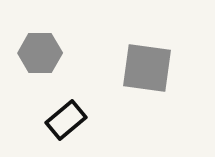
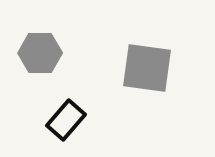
black rectangle: rotated 9 degrees counterclockwise
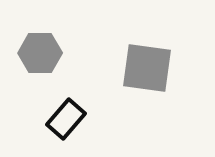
black rectangle: moved 1 px up
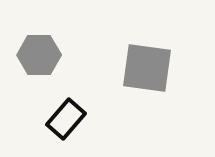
gray hexagon: moved 1 px left, 2 px down
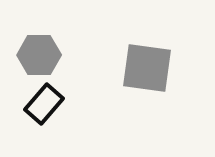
black rectangle: moved 22 px left, 15 px up
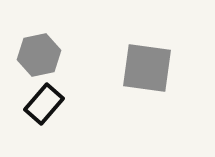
gray hexagon: rotated 12 degrees counterclockwise
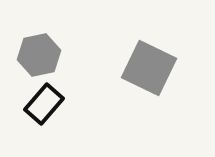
gray square: moved 2 px right; rotated 18 degrees clockwise
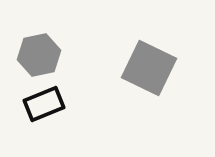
black rectangle: rotated 27 degrees clockwise
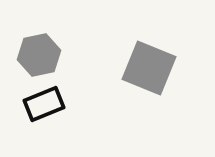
gray square: rotated 4 degrees counterclockwise
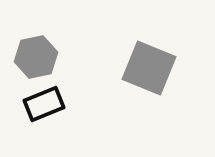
gray hexagon: moved 3 px left, 2 px down
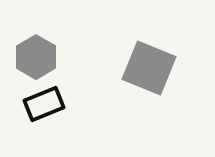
gray hexagon: rotated 18 degrees counterclockwise
